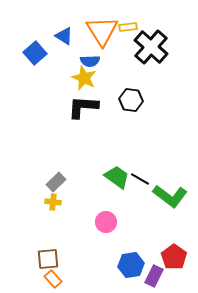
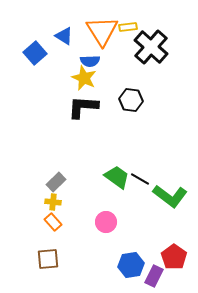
orange rectangle: moved 57 px up
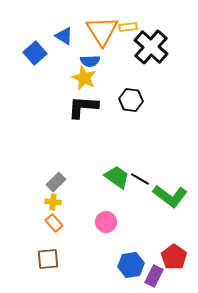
orange rectangle: moved 1 px right, 1 px down
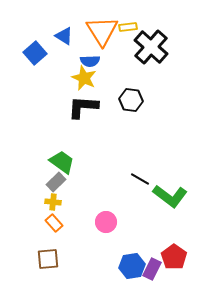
green trapezoid: moved 55 px left, 15 px up
blue hexagon: moved 1 px right, 1 px down
purple rectangle: moved 2 px left, 7 px up
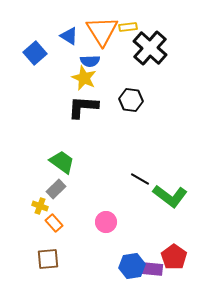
blue triangle: moved 5 px right
black cross: moved 1 px left, 1 px down
gray rectangle: moved 7 px down
yellow cross: moved 13 px left, 4 px down; rotated 14 degrees clockwise
purple rectangle: rotated 70 degrees clockwise
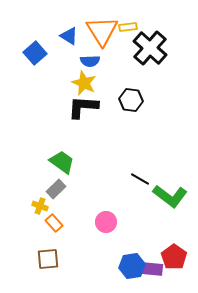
yellow star: moved 5 px down
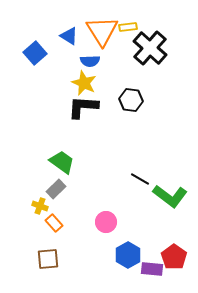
blue hexagon: moved 4 px left, 11 px up; rotated 20 degrees counterclockwise
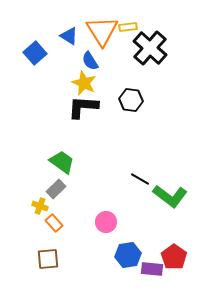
blue semicircle: rotated 60 degrees clockwise
blue hexagon: rotated 20 degrees clockwise
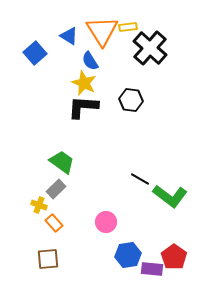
yellow cross: moved 1 px left, 1 px up
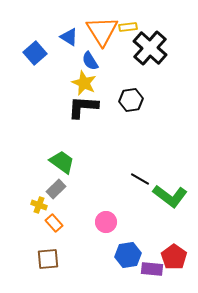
blue triangle: moved 1 px down
black hexagon: rotated 15 degrees counterclockwise
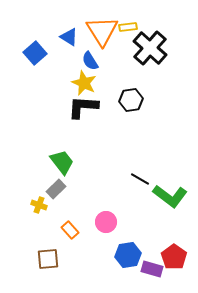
green trapezoid: rotated 16 degrees clockwise
orange rectangle: moved 16 px right, 7 px down
purple rectangle: rotated 10 degrees clockwise
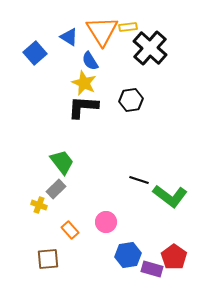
black line: moved 1 px left, 1 px down; rotated 12 degrees counterclockwise
